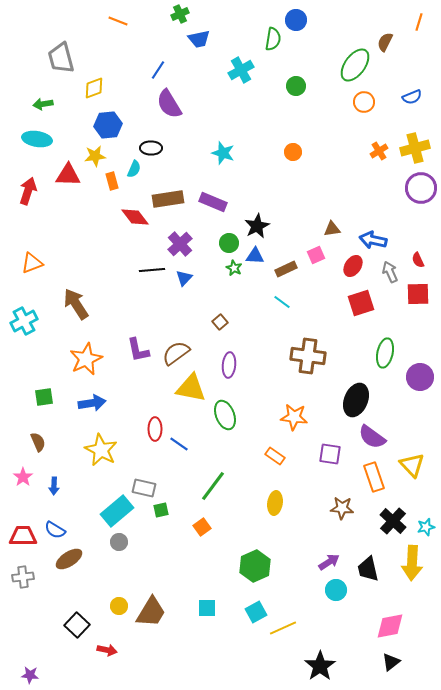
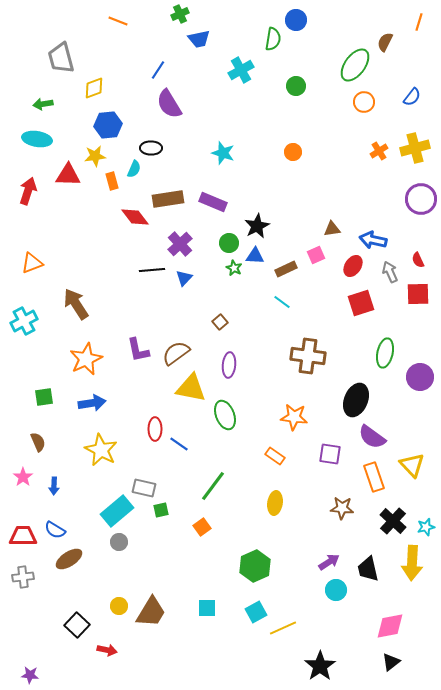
blue semicircle at (412, 97): rotated 30 degrees counterclockwise
purple circle at (421, 188): moved 11 px down
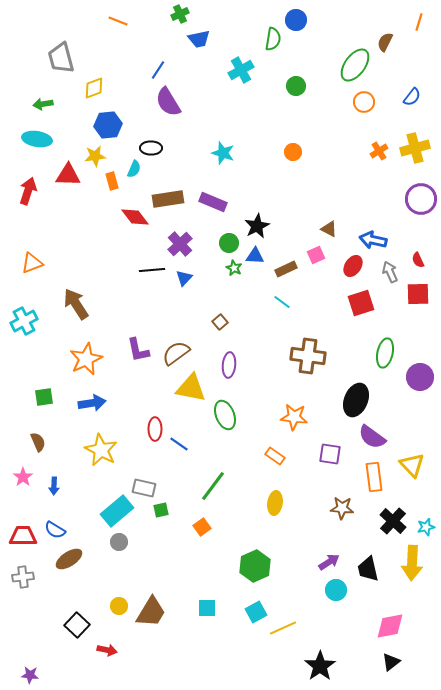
purple semicircle at (169, 104): moved 1 px left, 2 px up
brown triangle at (332, 229): moved 3 px left; rotated 36 degrees clockwise
orange rectangle at (374, 477): rotated 12 degrees clockwise
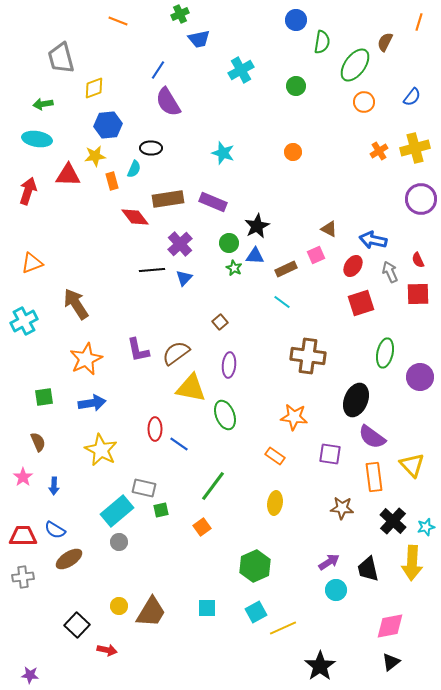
green semicircle at (273, 39): moved 49 px right, 3 px down
